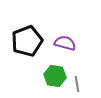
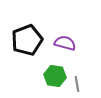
black pentagon: moved 1 px up
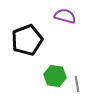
purple semicircle: moved 27 px up
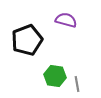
purple semicircle: moved 1 px right, 4 px down
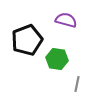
green hexagon: moved 2 px right, 17 px up
gray line: rotated 21 degrees clockwise
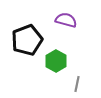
green hexagon: moved 1 px left, 2 px down; rotated 20 degrees clockwise
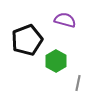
purple semicircle: moved 1 px left
gray line: moved 1 px right, 1 px up
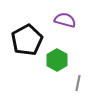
black pentagon: rotated 8 degrees counterclockwise
green hexagon: moved 1 px right, 1 px up
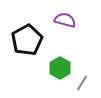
green hexagon: moved 3 px right, 8 px down
gray line: moved 4 px right; rotated 21 degrees clockwise
